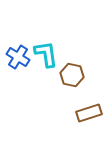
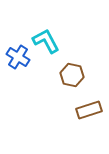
cyan L-shape: moved 13 px up; rotated 20 degrees counterclockwise
brown rectangle: moved 3 px up
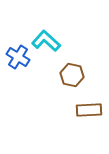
cyan L-shape: rotated 20 degrees counterclockwise
brown rectangle: rotated 15 degrees clockwise
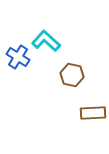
brown rectangle: moved 4 px right, 3 px down
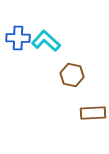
blue cross: moved 19 px up; rotated 30 degrees counterclockwise
